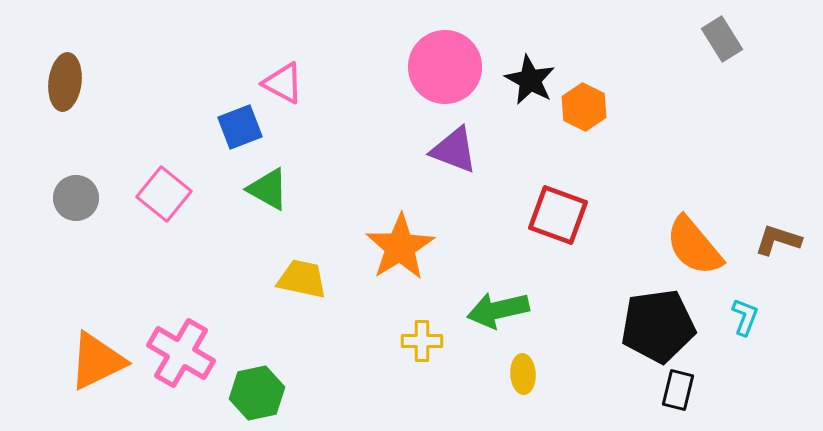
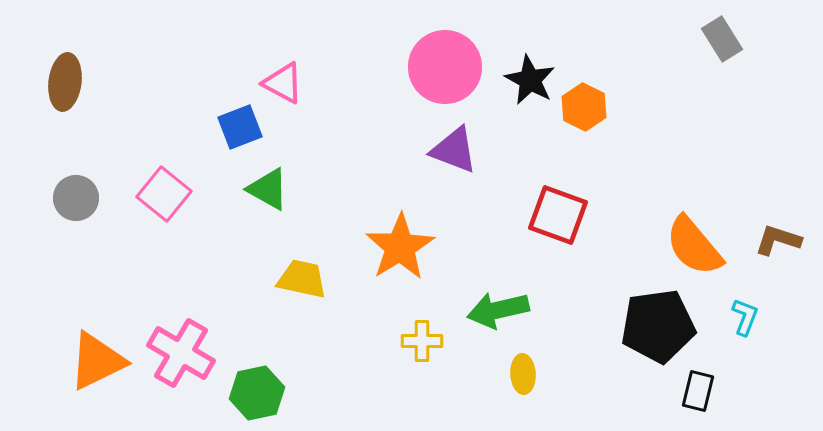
black rectangle: moved 20 px right, 1 px down
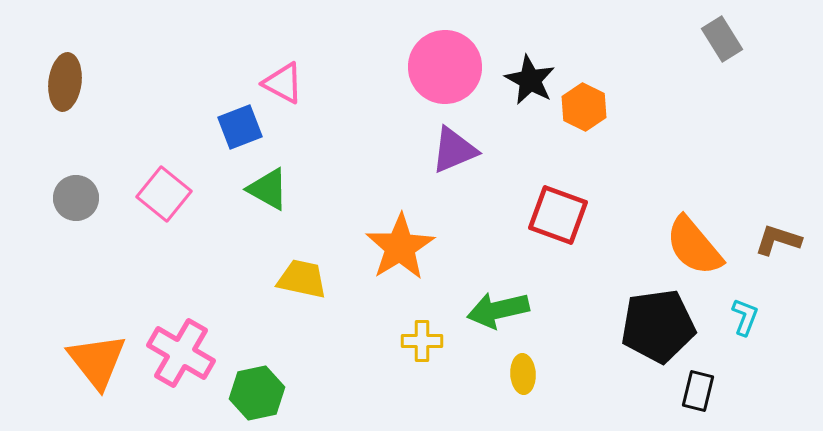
purple triangle: rotated 44 degrees counterclockwise
orange triangle: rotated 42 degrees counterclockwise
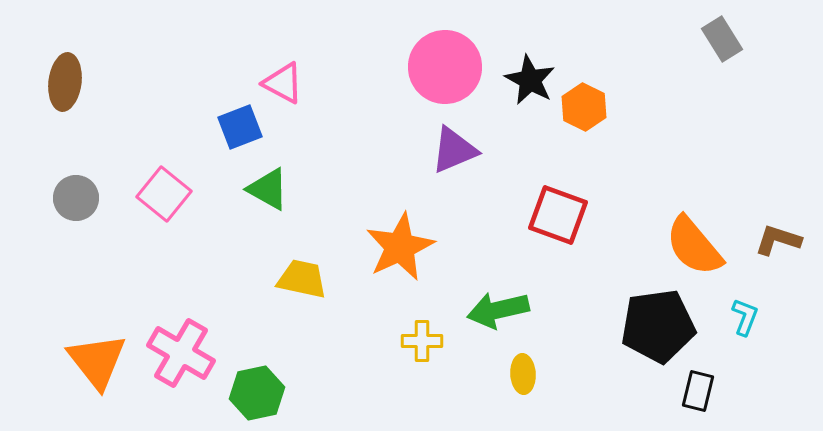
orange star: rotated 6 degrees clockwise
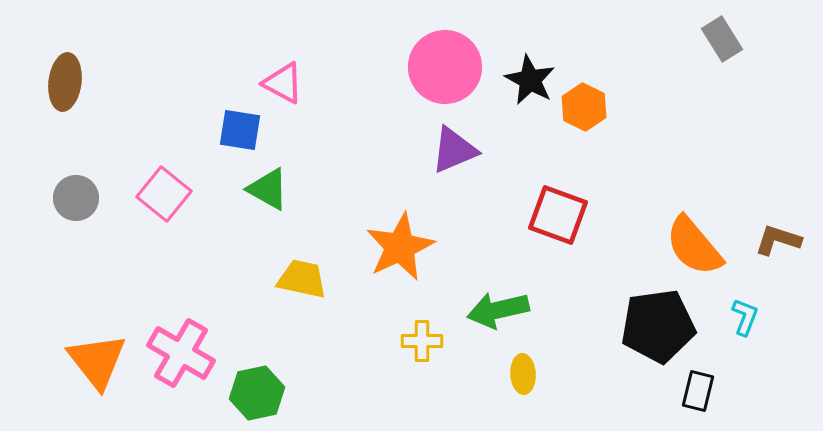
blue square: moved 3 px down; rotated 30 degrees clockwise
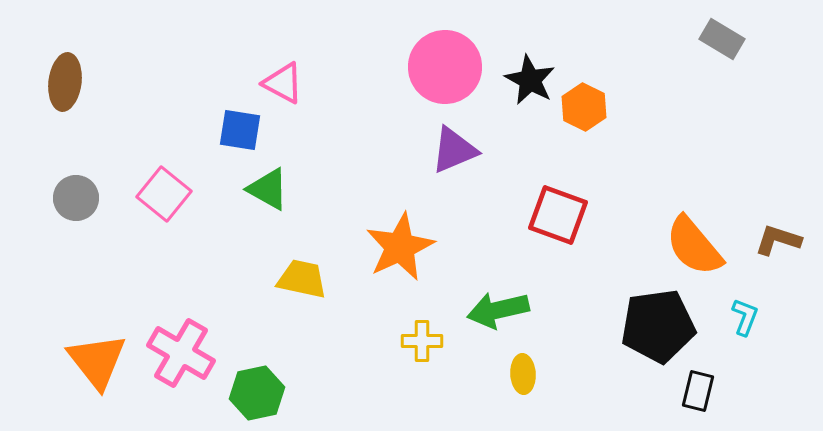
gray rectangle: rotated 27 degrees counterclockwise
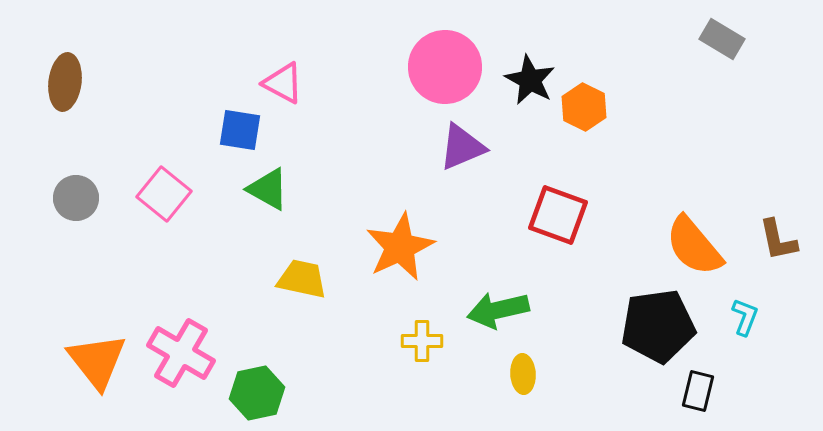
purple triangle: moved 8 px right, 3 px up
brown L-shape: rotated 120 degrees counterclockwise
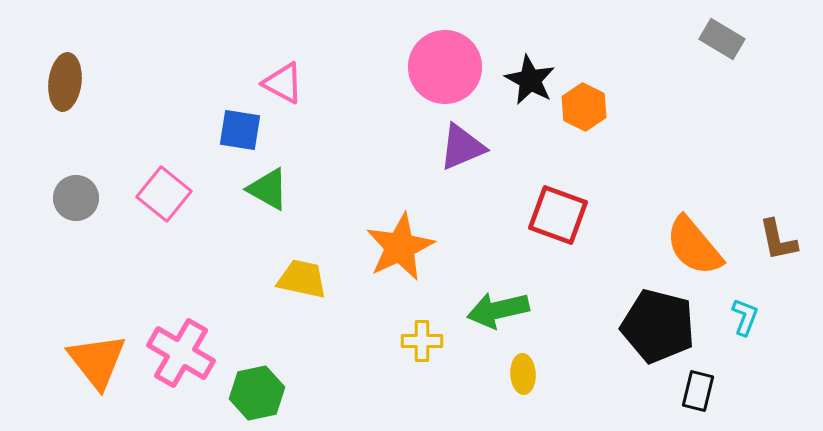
black pentagon: rotated 22 degrees clockwise
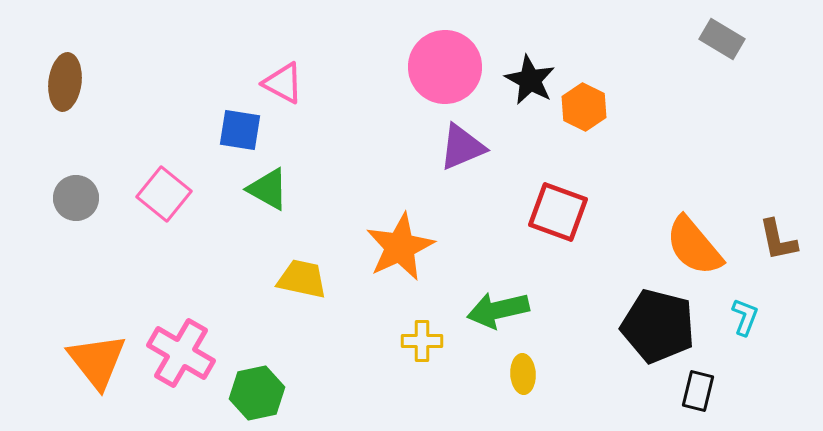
red square: moved 3 px up
